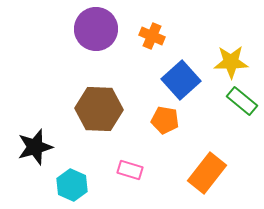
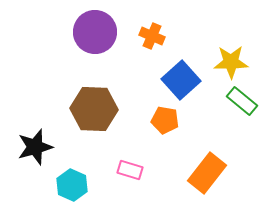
purple circle: moved 1 px left, 3 px down
brown hexagon: moved 5 px left
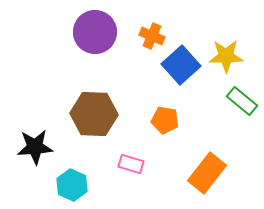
yellow star: moved 5 px left, 6 px up
blue square: moved 15 px up
brown hexagon: moved 5 px down
black star: rotated 12 degrees clockwise
pink rectangle: moved 1 px right, 6 px up
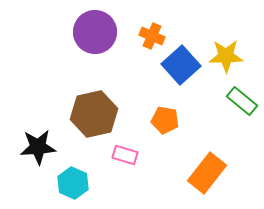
brown hexagon: rotated 15 degrees counterclockwise
black star: moved 3 px right
pink rectangle: moved 6 px left, 9 px up
cyan hexagon: moved 1 px right, 2 px up
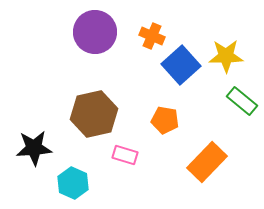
black star: moved 4 px left, 1 px down
orange rectangle: moved 11 px up; rotated 6 degrees clockwise
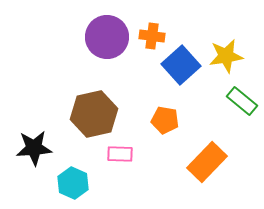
purple circle: moved 12 px right, 5 px down
orange cross: rotated 15 degrees counterclockwise
yellow star: rotated 8 degrees counterclockwise
pink rectangle: moved 5 px left, 1 px up; rotated 15 degrees counterclockwise
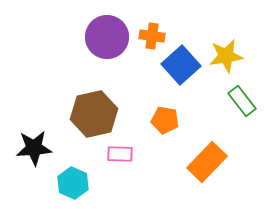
green rectangle: rotated 12 degrees clockwise
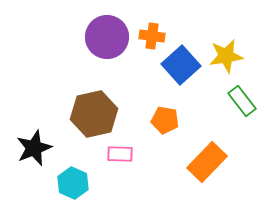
black star: rotated 18 degrees counterclockwise
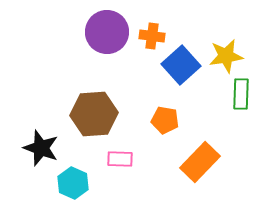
purple circle: moved 5 px up
green rectangle: moved 1 px left, 7 px up; rotated 40 degrees clockwise
brown hexagon: rotated 9 degrees clockwise
black star: moved 7 px right; rotated 30 degrees counterclockwise
pink rectangle: moved 5 px down
orange rectangle: moved 7 px left
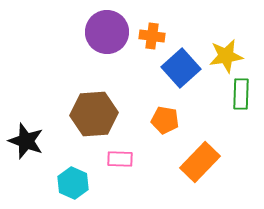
blue square: moved 3 px down
black star: moved 15 px left, 7 px up
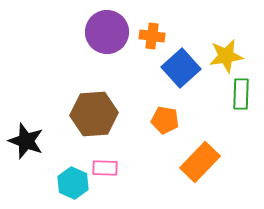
pink rectangle: moved 15 px left, 9 px down
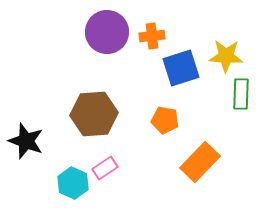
orange cross: rotated 15 degrees counterclockwise
yellow star: rotated 12 degrees clockwise
blue square: rotated 24 degrees clockwise
pink rectangle: rotated 35 degrees counterclockwise
